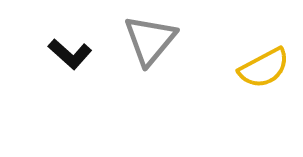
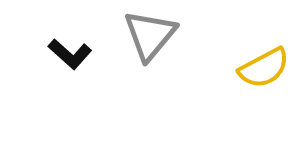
gray triangle: moved 5 px up
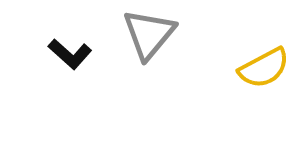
gray triangle: moved 1 px left, 1 px up
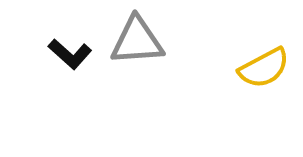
gray triangle: moved 12 px left, 7 px down; rotated 46 degrees clockwise
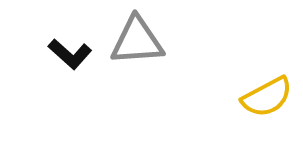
yellow semicircle: moved 3 px right, 29 px down
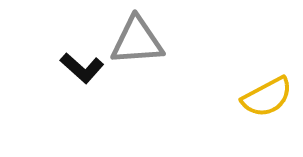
black L-shape: moved 12 px right, 14 px down
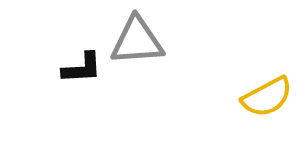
black L-shape: rotated 45 degrees counterclockwise
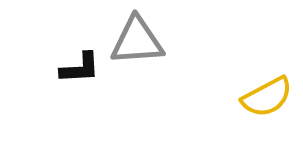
black L-shape: moved 2 px left
